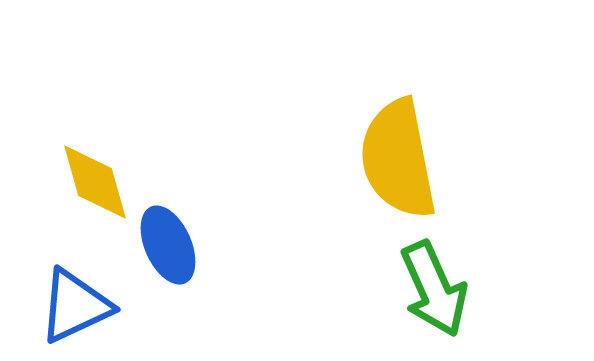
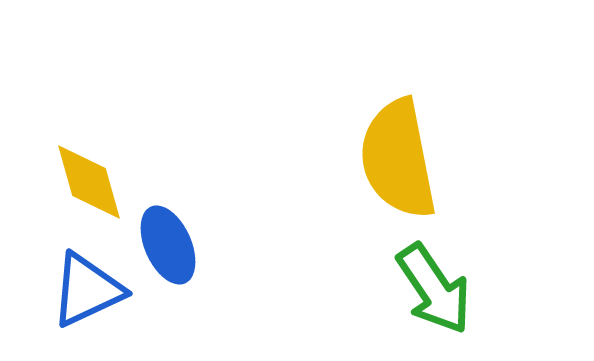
yellow diamond: moved 6 px left
green arrow: rotated 10 degrees counterclockwise
blue triangle: moved 12 px right, 16 px up
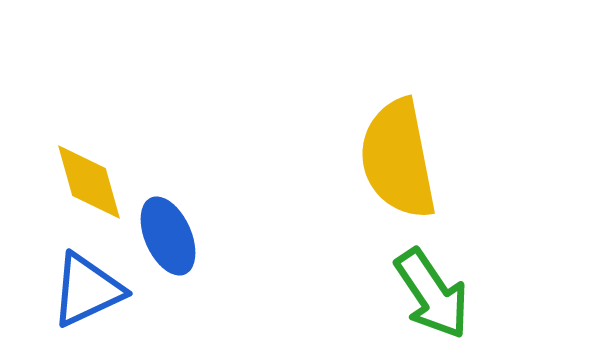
blue ellipse: moved 9 px up
green arrow: moved 2 px left, 5 px down
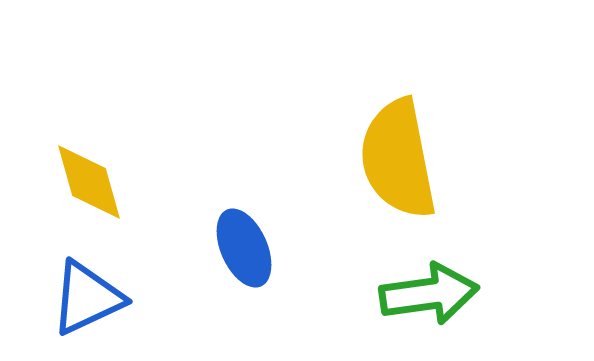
blue ellipse: moved 76 px right, 12 px down
blue triangle: moved 8 px down
green arrow: moved 3 px left; rotated 64 degrees counterclockwise
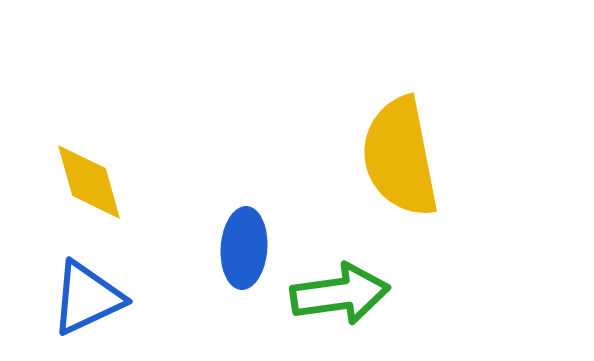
yellow semicircle: moved 2 px right, 2 px up
blue ellipse: rotated 28 degrees clockwise
green arrow: moved 89 px left
